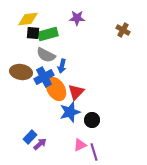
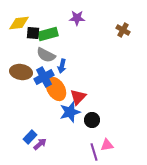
yellow diamond: moved 9 px left, 4 px down
red triangle: moved 2 px right, 5 px down
pink triangle: moved 27 px right; rotated 16 degrees clockwise
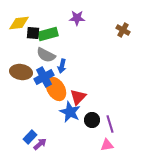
blue star: rotated 30 degrees counterclockwise
purple line: moved 16 px right, 28 px up
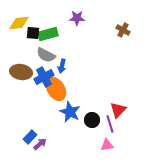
red triangle: moved 40 px right, 13 px down
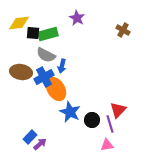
purple star: rotated 28 degrees clockwise
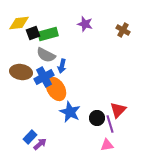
purple star: moved 8 px right, 6 px down; rotated 14 degrees counterclockwise
black square: rotated 24 degrees counterclockwise
black circle: moved 5 px right, 2 px up
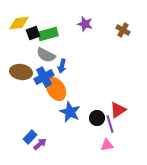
red triangle: rotated 12 degrees clockwise
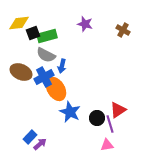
green rectangle: moved 1 px left, 2 px down
brown ellipse: rotated 15 degrees clockwise
